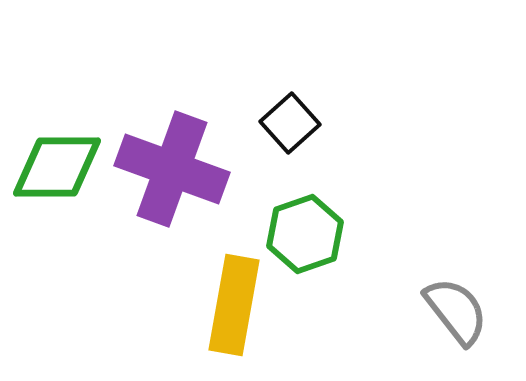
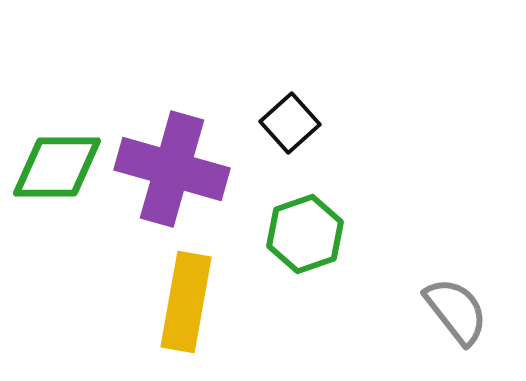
purple cross: rotated 4 degrees counterclockwise
yellow rectangle: moved 48 px left, 3 px up
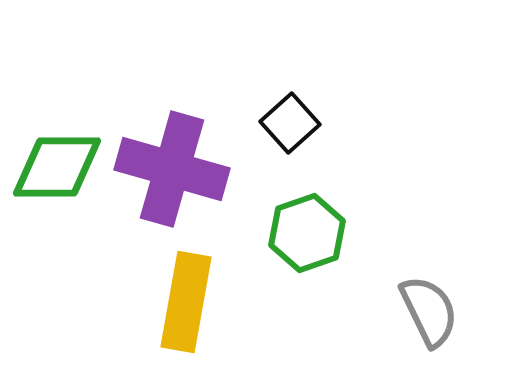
green hexagon: moved 2 px right, 1 px up
gray semicircle: moved 27 px left; rotated 12 degrees clockwise
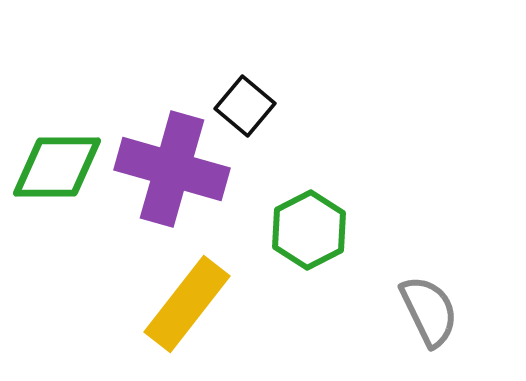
black square: moved 45 px left, 17 px up; rotated 8 degrees counterclockwise
green hexagon: moved 2 px right, 3 px up; rotated 8 degrees counterclockwise
yellow rectangle: moved 1 px right, 2 px down; rotated 28 degrees clockwise
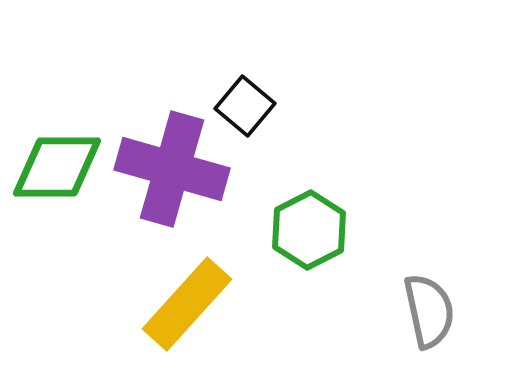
yellow rectangle: rotated 4 degrees clockwise
gray semicircle: rotated 14 degrees clockwise
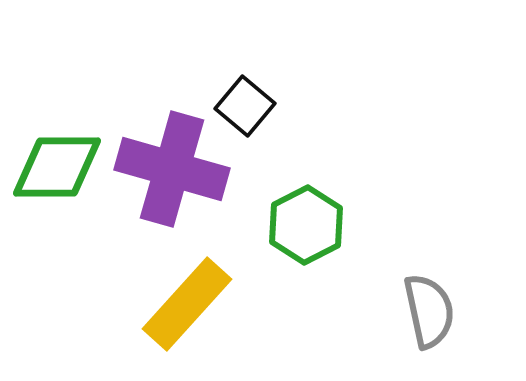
green hexagon: moved 3 px left, 5 px up
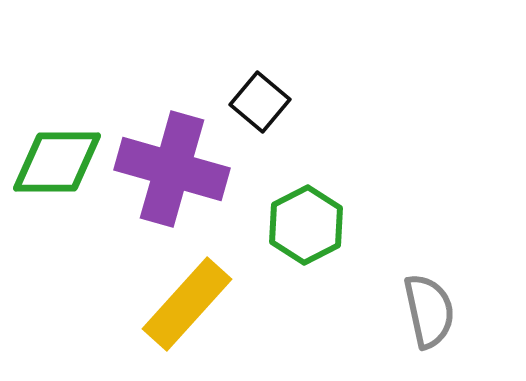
black square: moved 15 px right, 4 px up
green diamond: moved 5 px up
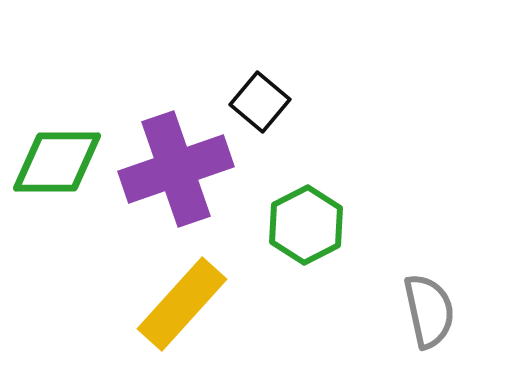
purple cross: moved 4 px right; rotated 35 degrees counterclockwise
yellow rectangle: moved 5 px left
